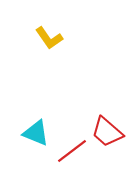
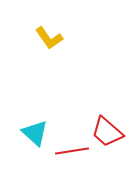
cyan triangle: moved 1 px left; rotated 20 degrees clockwise
red line: rotated 28 degrees clockwise
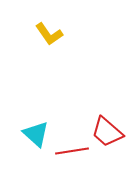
yellow L-shape: moved 4 px up
cyan triangle: moved 1 px right, 1 px down
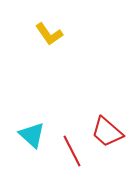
cyan triangle: moved 4 px left, 1 px down
red line: rotated 72 degrees clockwise
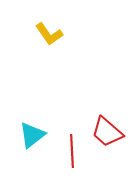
cyan triangle: rotated 40 degrees clockwise
red line: rotated 24 degrees clockwise
